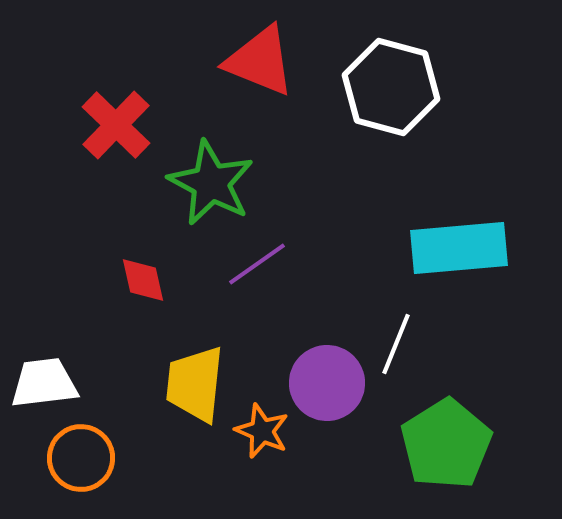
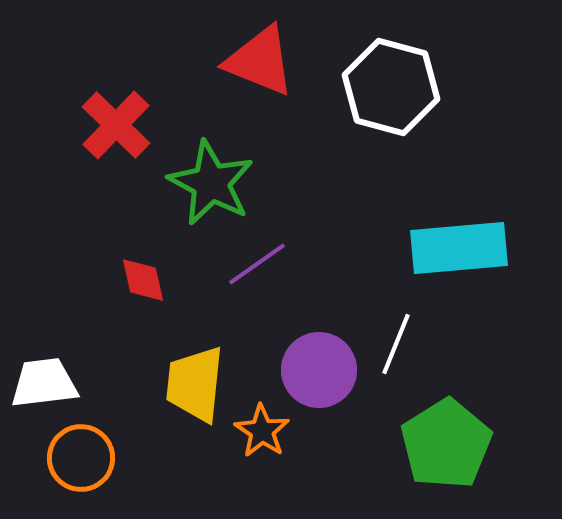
purple circle: moved 8 px left, 13 px up
orange star: rotated 10 degrees clockwise
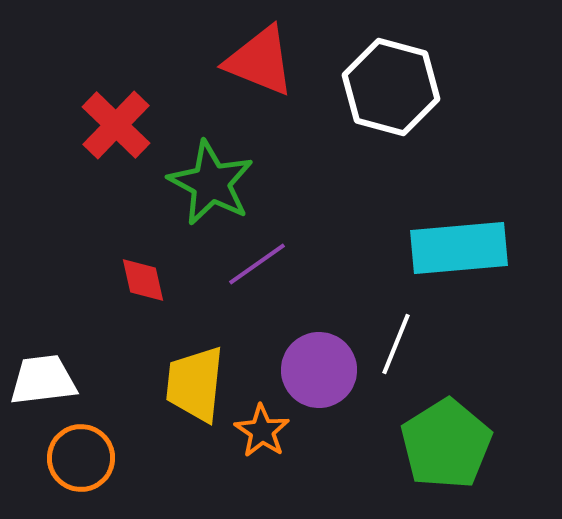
white trapezoid: moved 1 px left, 3 px up
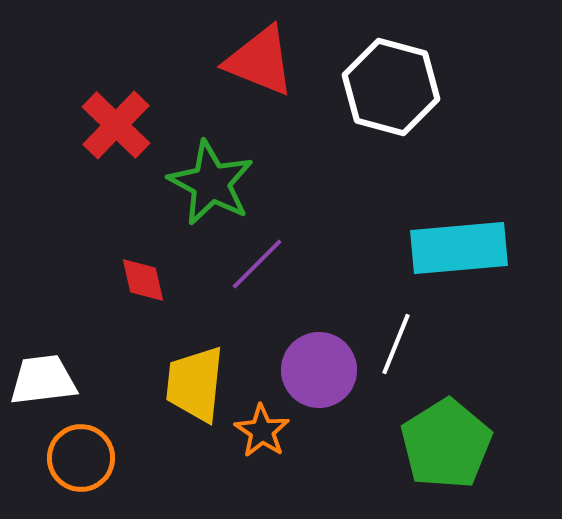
purple line: rotated 10 degrees counterclockwise
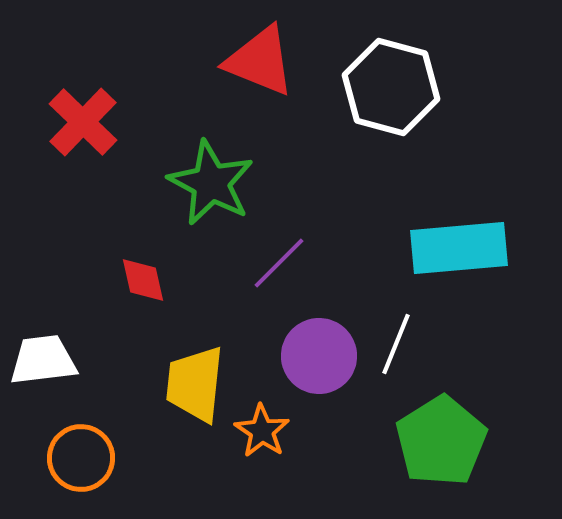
red cross: moved 33 px left, 3 px up
purple line: moved 22 px right, 1 px up
purple circle: moved 14 px up
white trapezoid: moved 20 px up
green pentagon: moved 5 px left, 3 px up
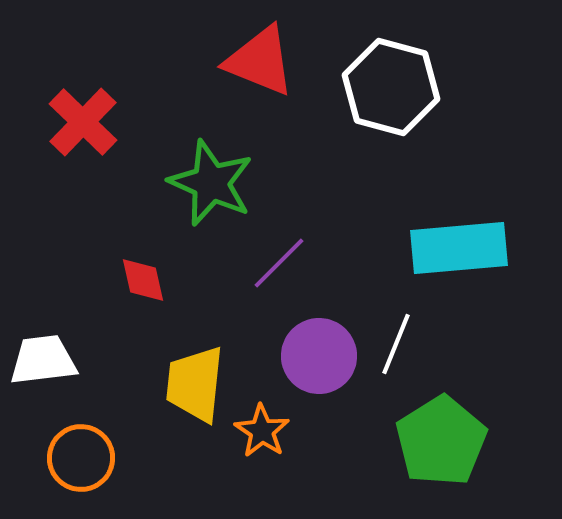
green star: rotated 4 degrees counterclockwise
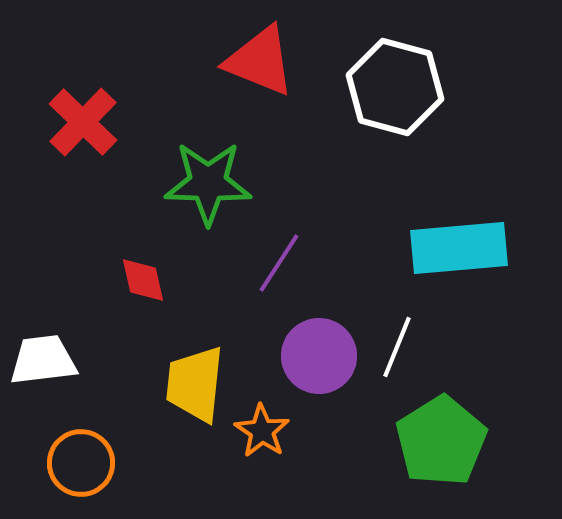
white hexagon: moved 4 px right
green star: moved 3 px left; rotated 22 degrees counterclockwise
purple line: rotated 12 degrees counterclockwise
white line: moved 1 px right, 3 px down
orange circle: moved 5 px down
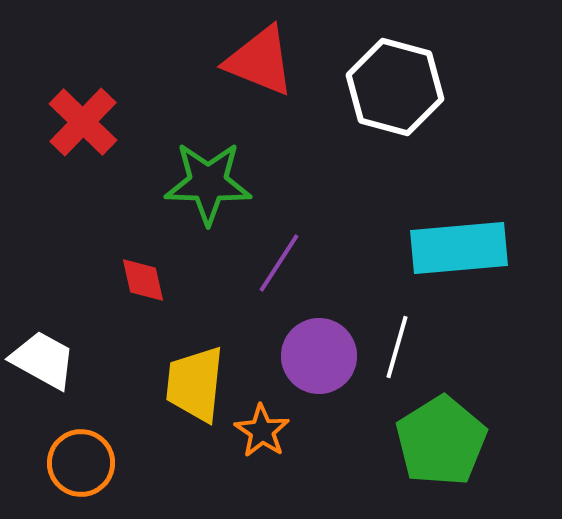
white line: rotated 6 degrees counterclockwise
white trapezoid: rotated 36 degrees clockwise
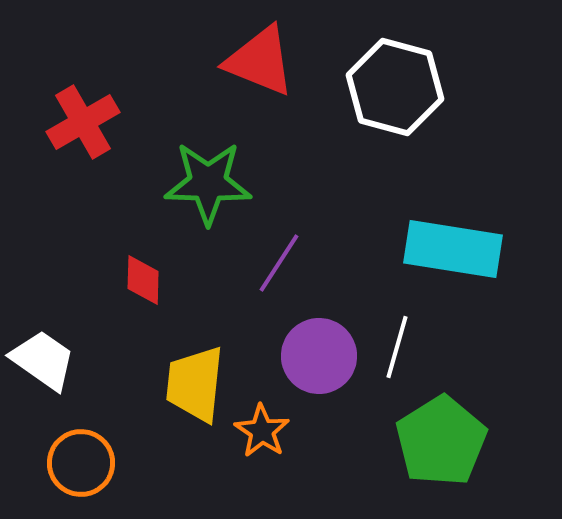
red cross: rotated 16 degrees clockwise
cyan rectangle: moved 6 px left, 1 px down; rotated 14 degrees clockwise
red diamond: rotated 14 degrees clockwise
white trapezoid: rotated 6 degrees clockwise
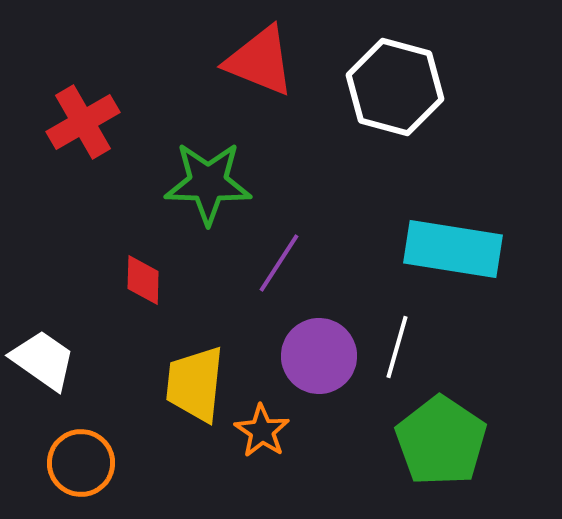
green pentagon: rotated 6 degrees counterclockwise
